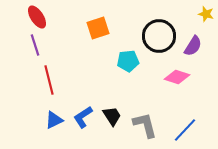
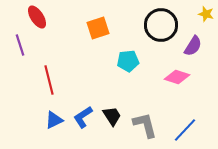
black circle: moved 2 px right, 11 px up
purple line: moved 15 px left
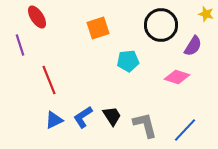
red line: rotated 8 degrees counterclockwise
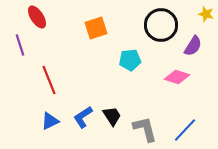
orange square: moved 2 px left
cyan pentagon: moved 2 px right, 1 px up
blue triangle: moved 4 px left, 1 px down
gray L-shape: moved 4 px down
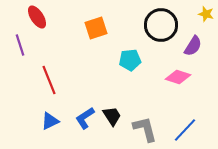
pink diamond: moved 1 px right
blue L-shape: moved 2 px right, 1 px down
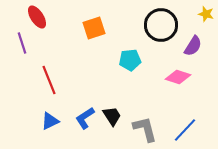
orange square: moved 2 px left
purple line: moved 2 px right, 2 px up
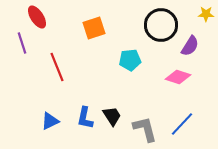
yellow star: rotated 14 degrees counterclockwise
purple semicircle: moved 3 px left
red line: moved 8 px right, 13 px up
blue L-shape: rotated 45 degrees counterclockwise
blue line: moved 3 px left, 6 px up
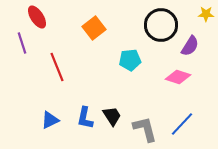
orange square: rotated 20 degrees counterclockwise
blue triangle: moved 1 px up
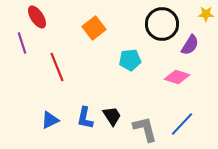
black circle: moved 1 px right, 1 px up
purple semicircle: moved 1 px up
pink diamond: moved 1 px left
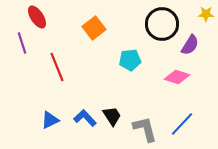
blue L-shape: rotated 125 degrees clockwise
